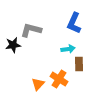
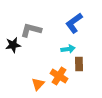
blue L-shape: rotated 30 degrees clockwise
orange cross: moved 3 px up
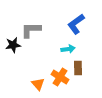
blue L-shape: moved 2 px right, 1 px down
gray L-shape: rotated 15 degrees counterclockwise
brown rectangle: moved 1 px left, 4 px down
orange cross: moved 1 px right, 1 px down
orange triangle: rotated 24 degrees counterclockwise
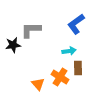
cyan arrow: moved 1 px right, 2 px down
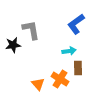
gray L-shape: rotated 80 degrees clockwise
orange cross: moved 2 px down
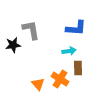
blue L-shape: moved 4 px down; rotated 140 degrees counterclockwise
